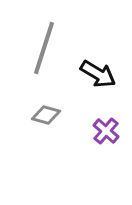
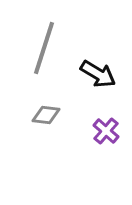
gray diamond: rotated 8 degrees counterclockwise
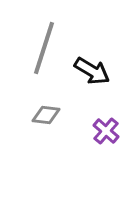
black arrow: moved 6 px left, 3 px up
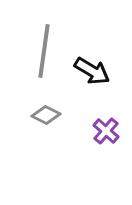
gray line: moved 3 px down; rotated 10 degrees counterclockwise
gray diamond: rotated 20 degrees clockwise
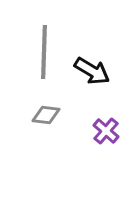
gray line: moved 1 px down; rotated 6 degrees counterclockwise
gray diamond: rotated 20 degrees counterclockwise
